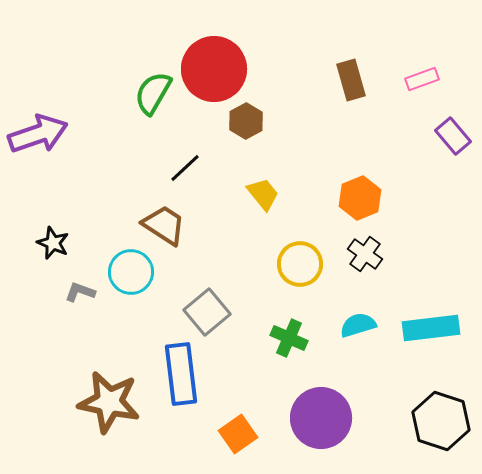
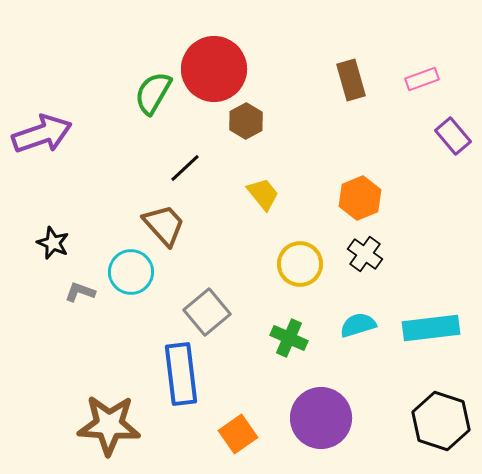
purple arrow: moved 4 px right
brown trapezoid: rotated 15 degrees clockwise
brown star: moved 23 px down; rotated 8 degrees counterclockwise
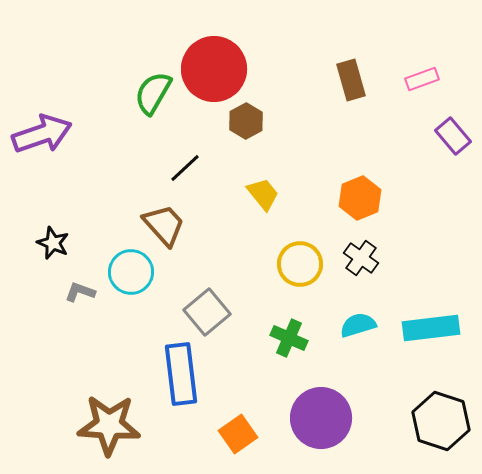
black cross: moved 4 px left, 4 px down
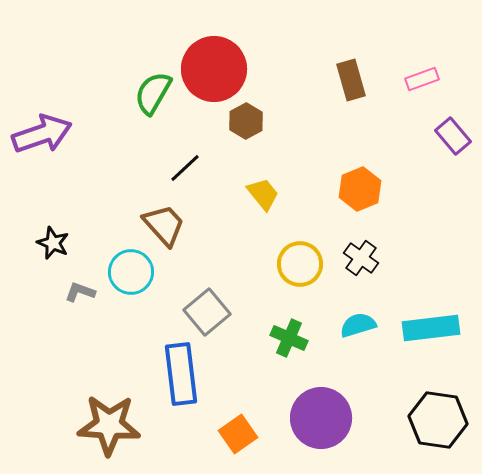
orange hexagon: moved 9 px up
black hexagon: moved 3 px left, 1 px up; rotated 10 degrees counterclockwise
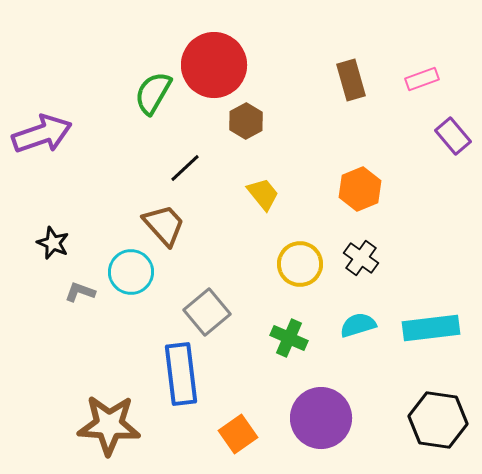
red circle: moved 4 px up
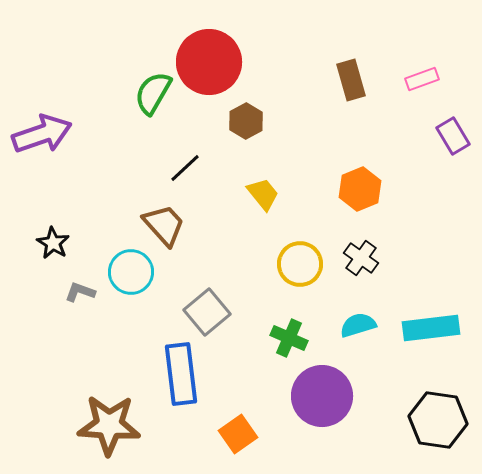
red circle: moved 5 px left, 3 px up
purple rectangle: rotated 9 degrees clockwise
black star: rotated 8 degrees clockwise
purple circle: moved 1 px right, 22 px up
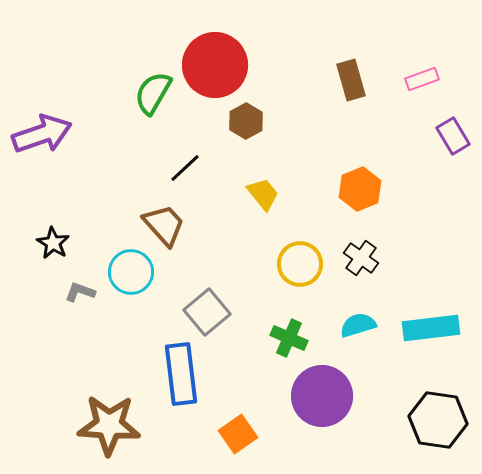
red circle: moved 6 px right, 3 px down
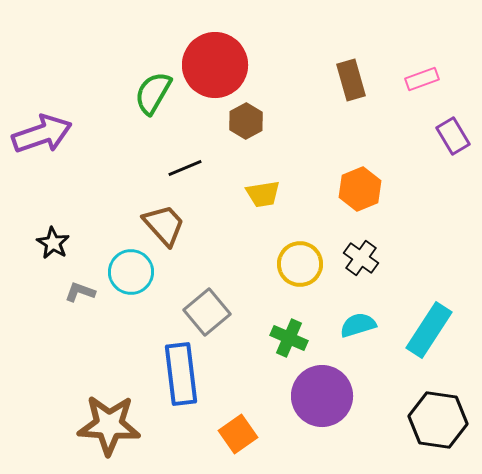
black line: rotated 20 degrees clockwise
yellow trapezoid: rotated 120 degrees clockwise
cyan rectangle: moved 2 px left, 2 px down; rotated 50 degrees counterclockwise
